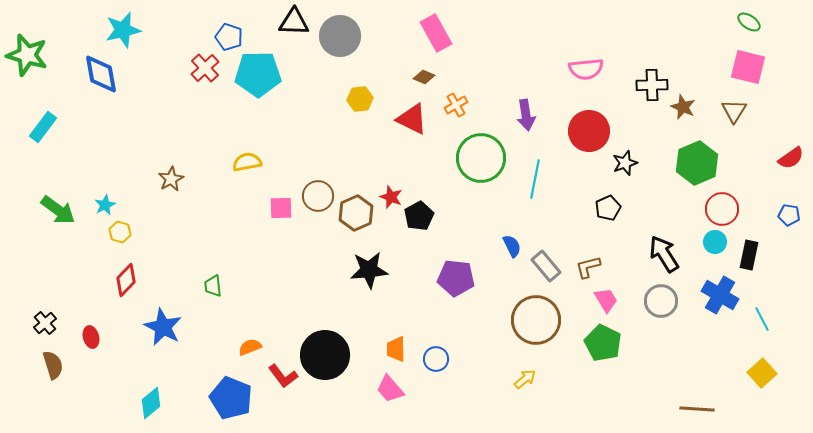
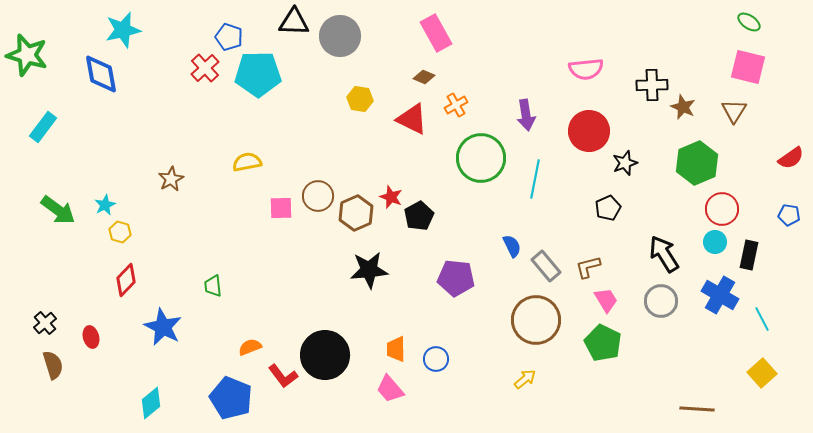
yellow hexagon at (360, 99): rotated 15 degrees clockwise
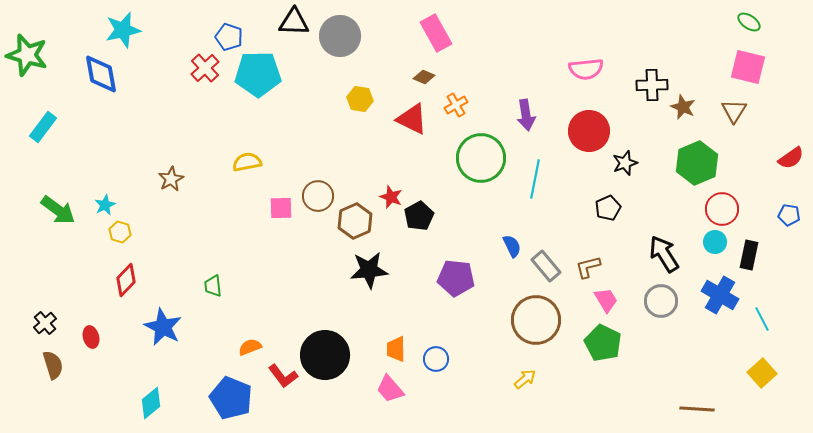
brown hexagon at (356, 213): moved 1 px left, 8 px down
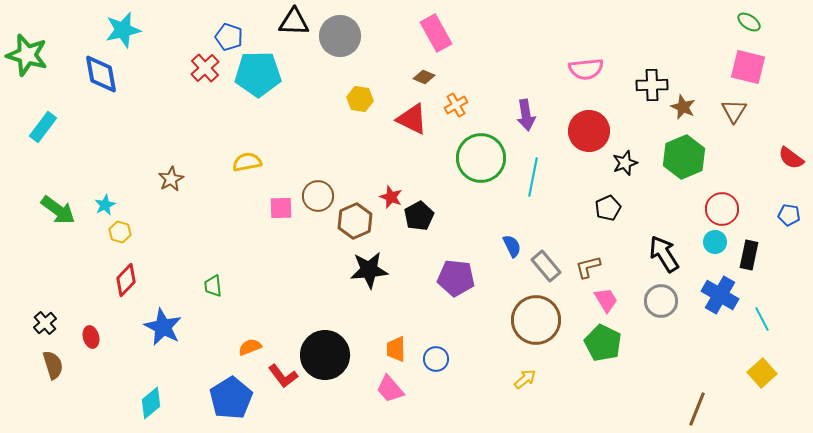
red semicircle at (791, 158): rotated 72 degrees clockwise
green hexagon at (697, 163): moved 13 px left, 6 px up
cyan line at (535, 179): moved 2 px left, 2 px up
blue pentagon at (231, 398): rotated 18 degrees clockwise
brown line at (697, 409): rotated 72 degrees counterclockwise
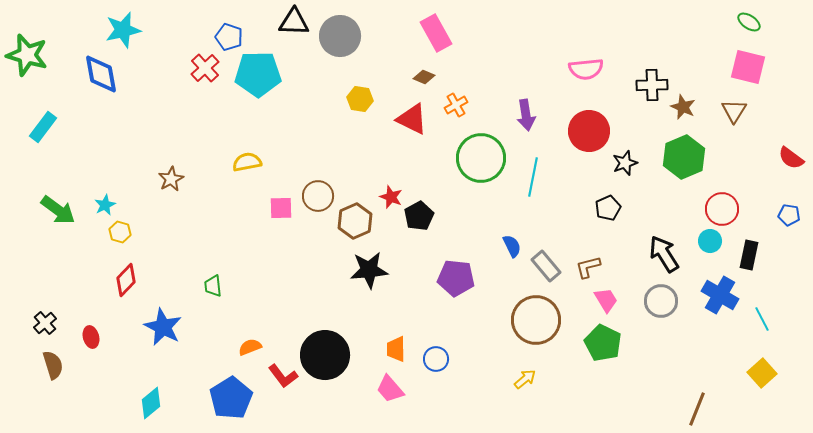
cyan circle at (715, 242): moved 5 px left, 1 px up
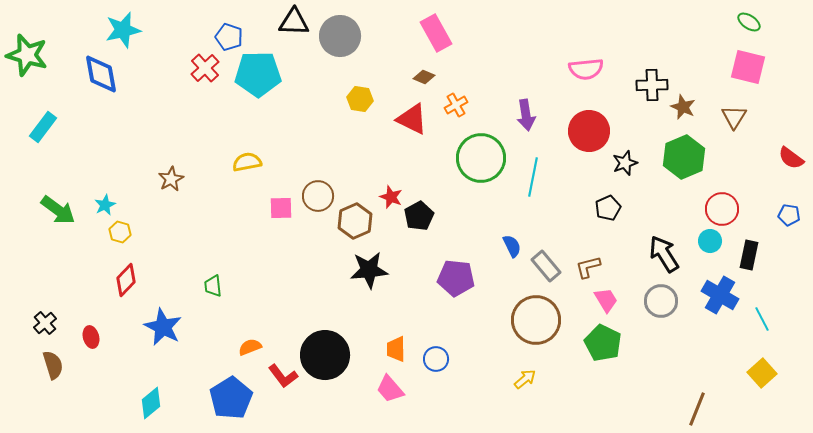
brown triangle at (734, 111): moved 6 px down
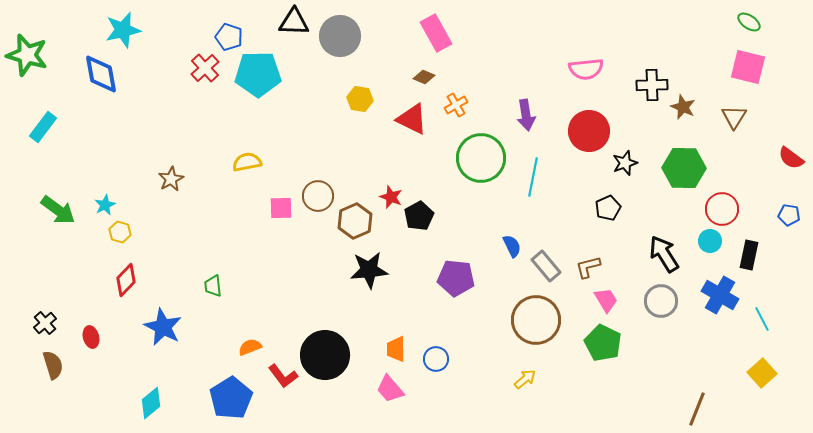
green hexagon at (684, 157): moved 11 px down; rotated 24 degrees clockwise
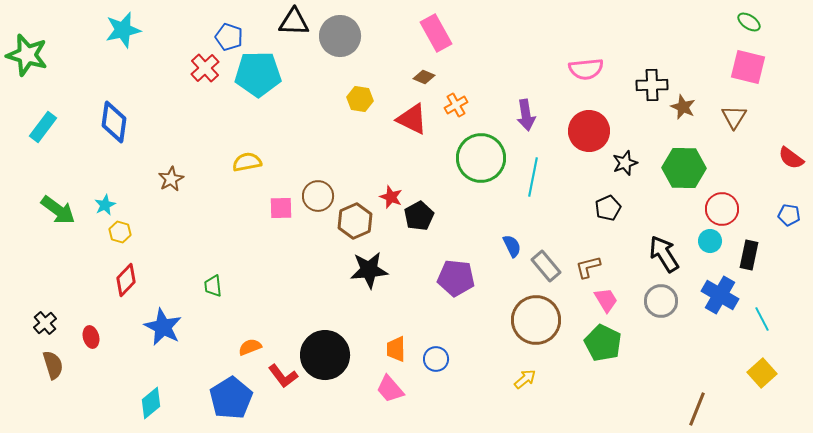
blue diamond at (101, 74): moved 13 px right, 48 px down; rotated 18 degrees clockwise
